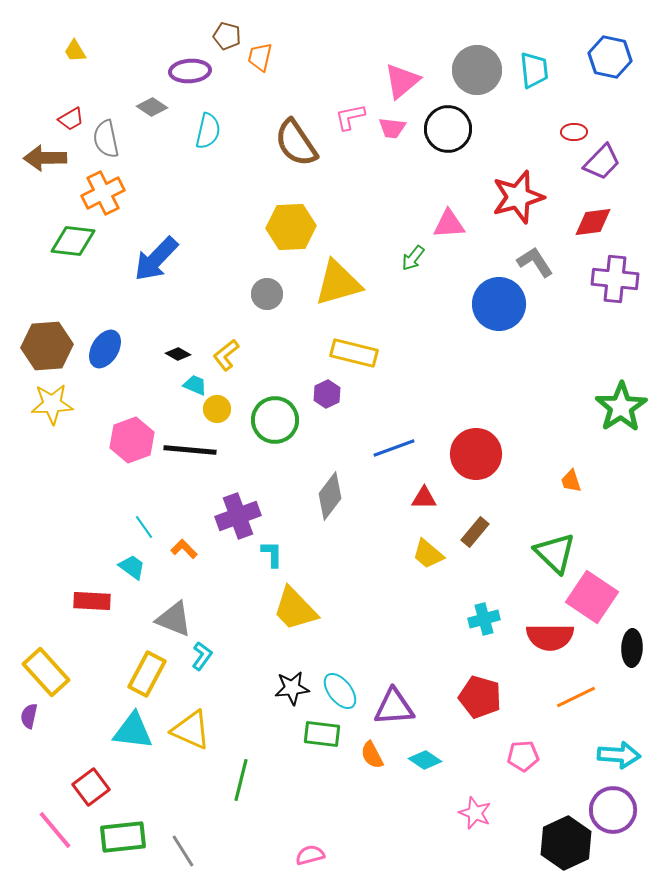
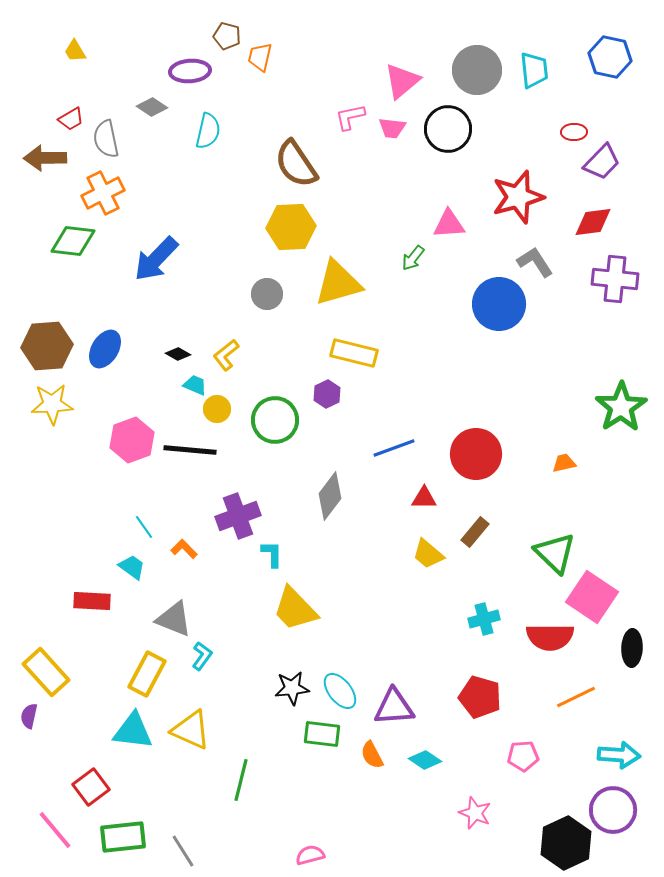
brown semicircle at (296, 143): moved 21 px down
orange trapezoid at (571, 481): moved 7 px left, 18 px up; rotated 95 degrees clockwise
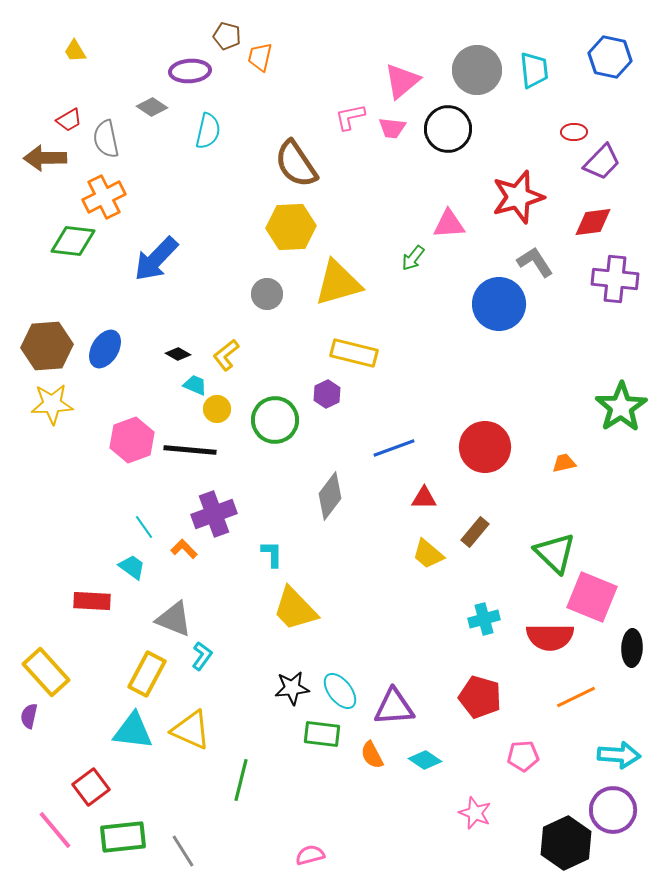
red trapezoid at (71, 119): moved 2 px left, 1 px down
orange cross at (103, 193): moved 1 px right, 4 px down
red circle at (476, 454): moved 9 px right, 7 px up
purple cross at (238, 516): moved 24 px left, 2 px up
pink square at (592, 597): rotated 12 degrees counterclockwise
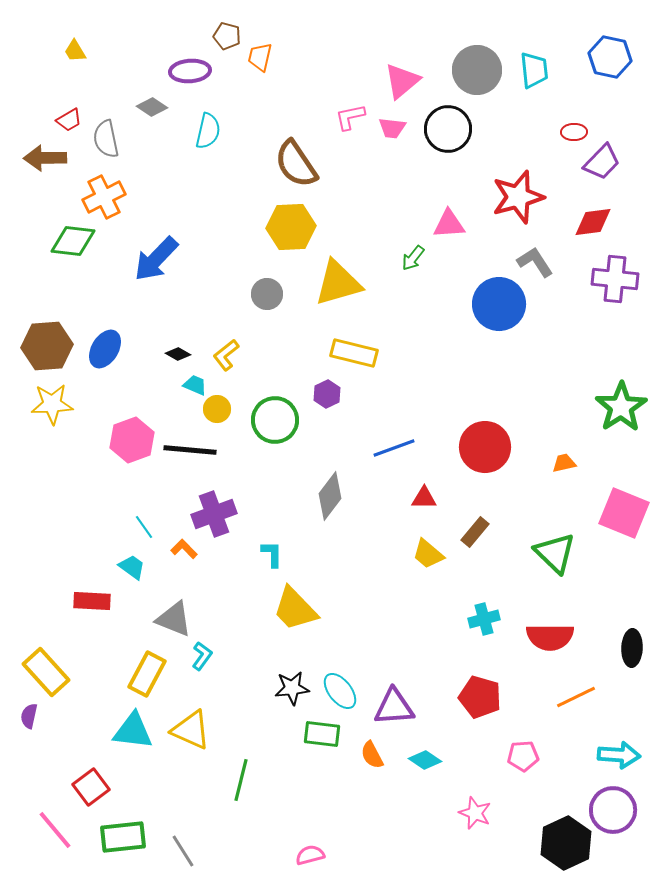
pink square at (592, 597): moved 32 px right, 84 px up
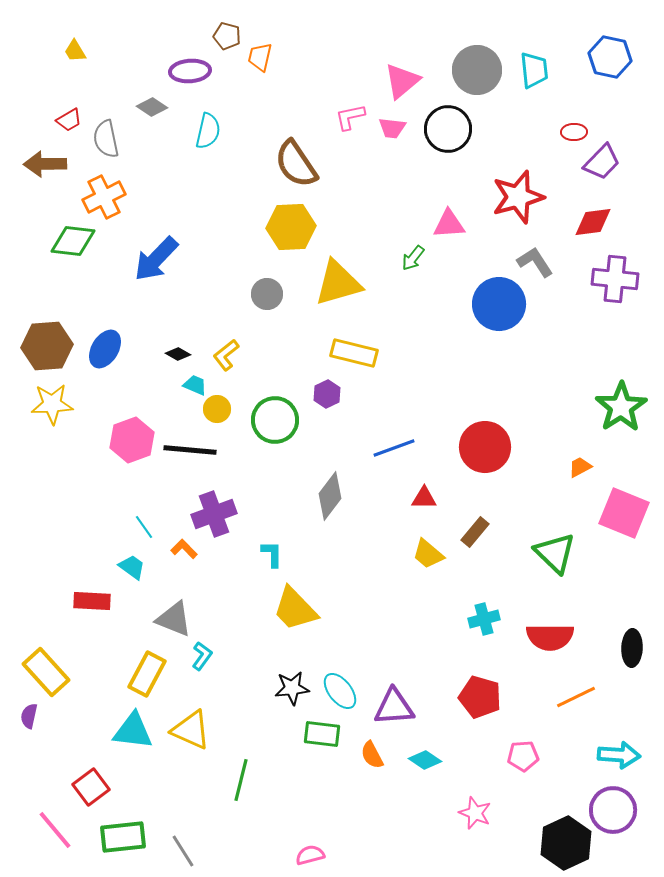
brown arrow at (45, 158): moved 6 px down
orange trapezoid at (564, 463): moved 16 px right, 4 px down; rotated 15 degrees counterclockwise
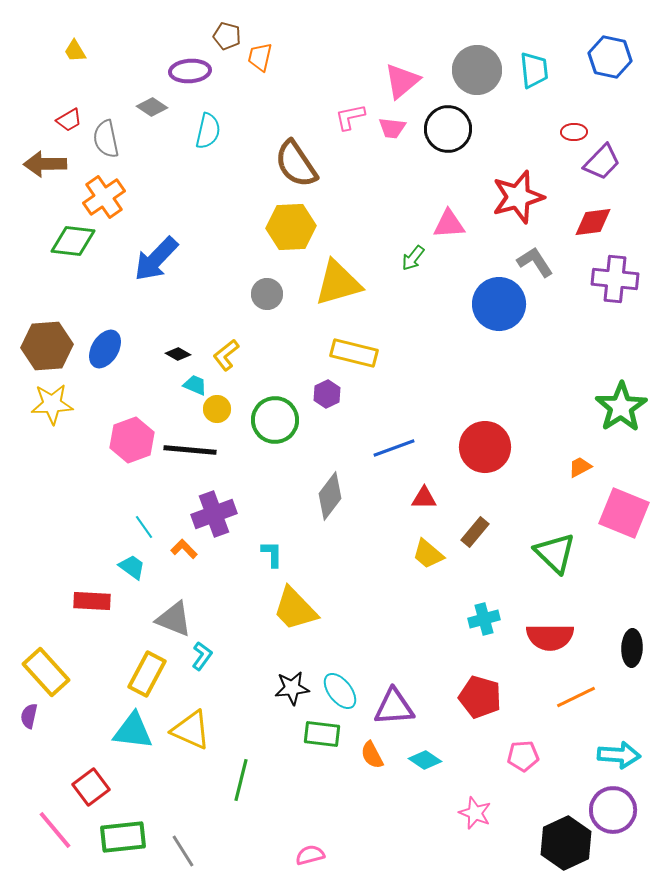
orange cross at (104, 197): rotated 9 degrees counterclockwise
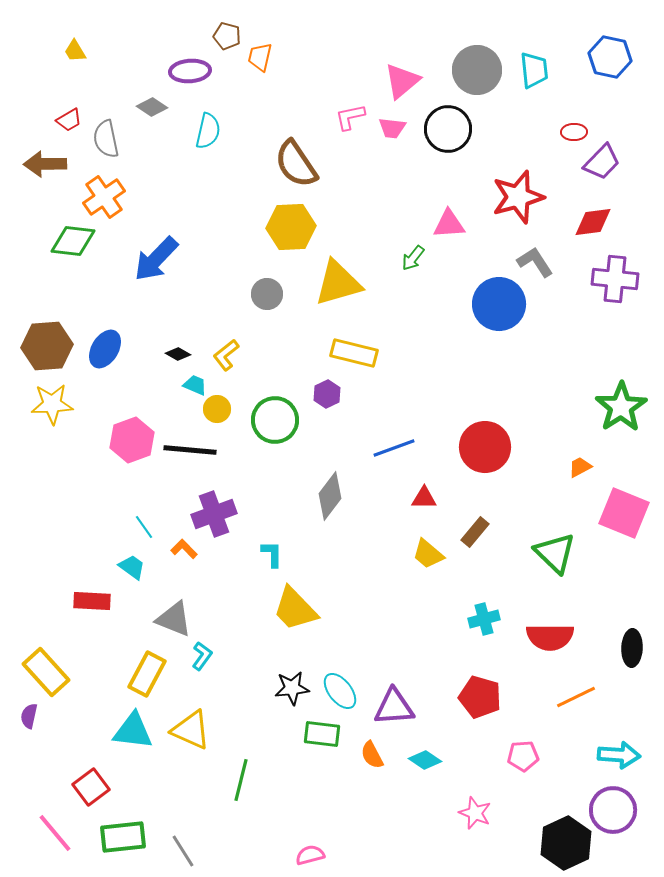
pink line at (55, 830): moved 3 px down
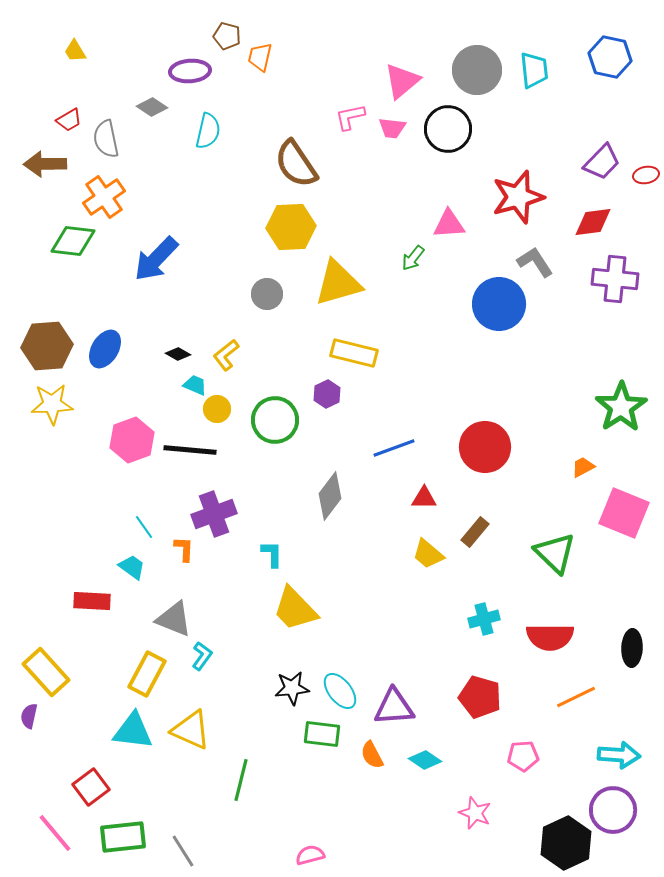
red ellipse at (574, 132): moved 72 px right, 43 px down; rotated 10 degrees counterclockwise
orange trapezoid at (580, 467): moved 3 px right
orange L-shape at (184, 549): rotated 48 degrees clockwise
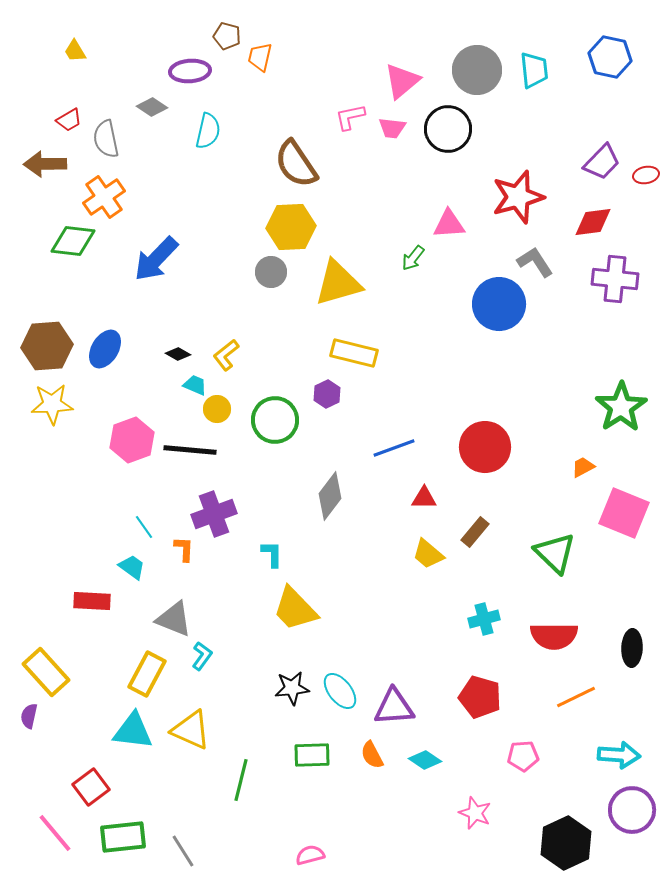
gray circle at (267, 294): moved 4 px right, 22 px up
red semicircle at (550, 637): moved 4 px right, 1 px up
green rectangle at (322, 734): moved 10 px left, 21 px down; rotated 9 degrees counterclockwise
purple circle at (613, 810): moved 19 px right
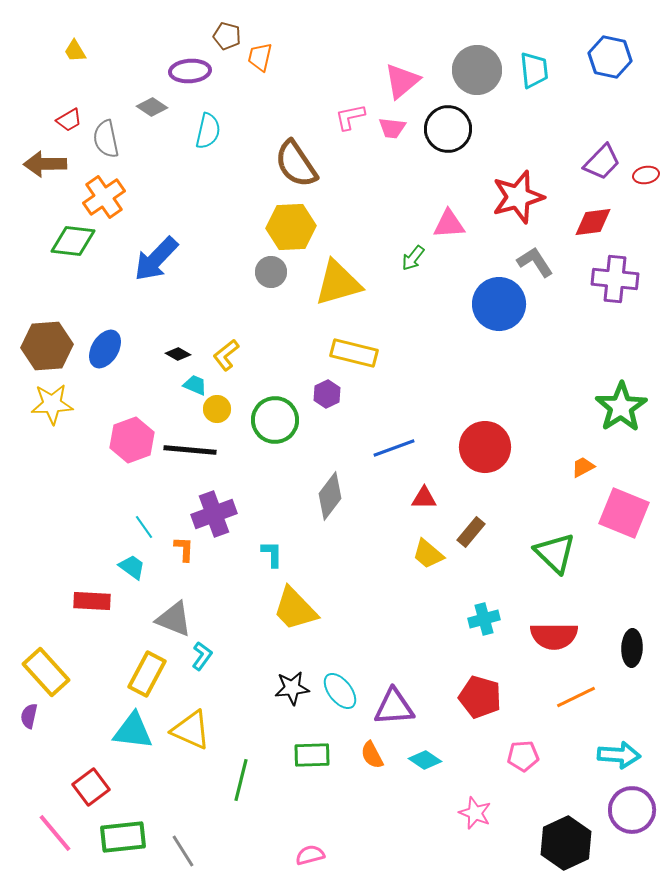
brown rectangle at (475, 532): moved 4 px left
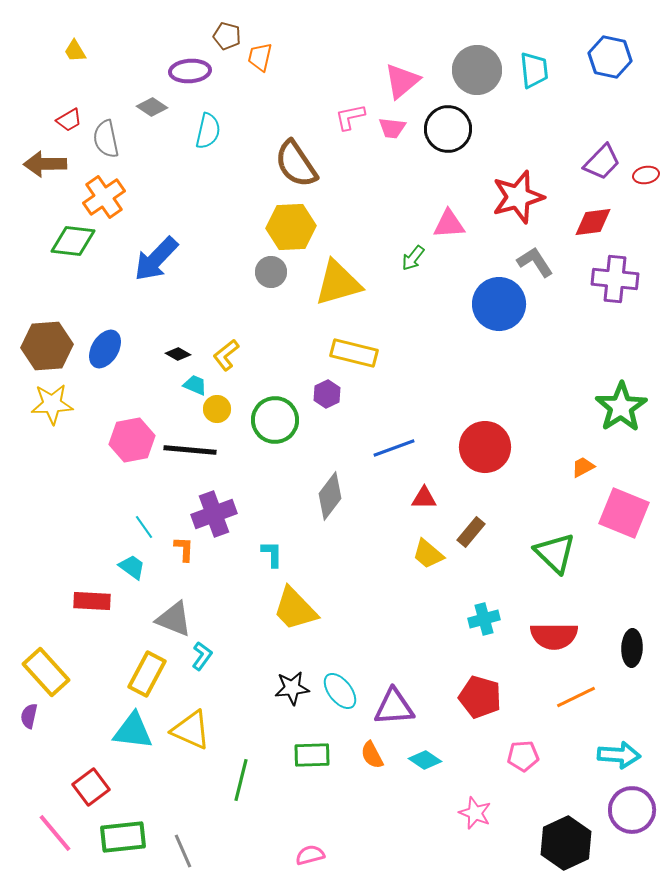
pink hexagon at (132, 440): rotated 9 degrees clockwise
gray line at (183, 851): rotated 8 degrees clockwise
